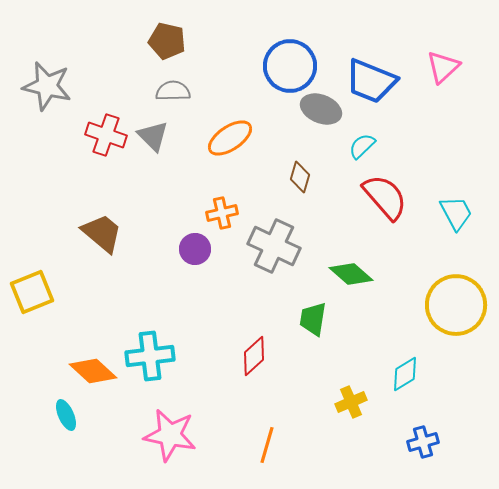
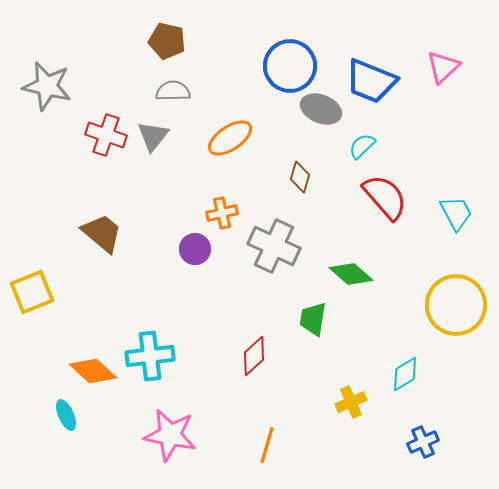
gray triangle: rotated 24 degrees clockwise
blue cross: rotated 8 degrees counterclockwise
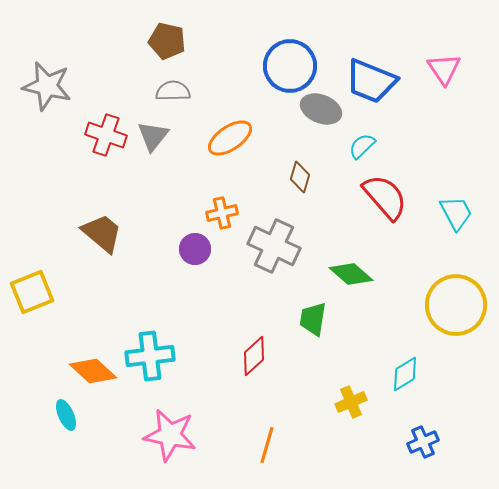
pink triangle: moved 1 px right, 2 px down; rotated 21 degrees counterclockwise
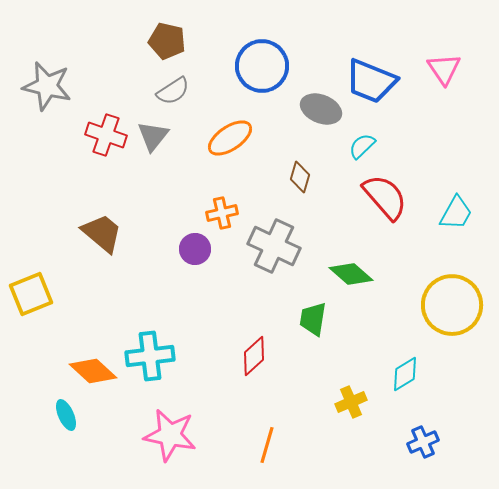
blue circle: moved 28 px left
gray semicircle: rotated 148 degrees clockwise
cyan trapezoid: rotated 57 degrees clockwise
yellow square: moved 1 px left, 2 px down
yellow circle: moved 4 px left
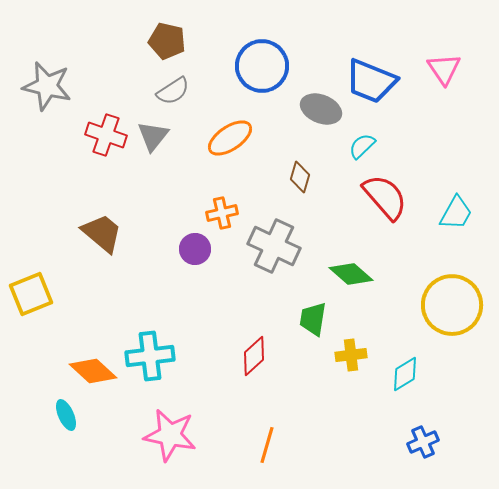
yellow cross: moved 47 px up; rotated 16 degrees clockwise
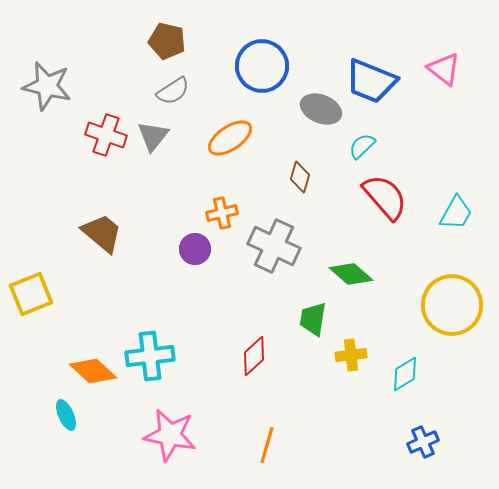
pink triangle: rotated 18 degrees counterclockwise
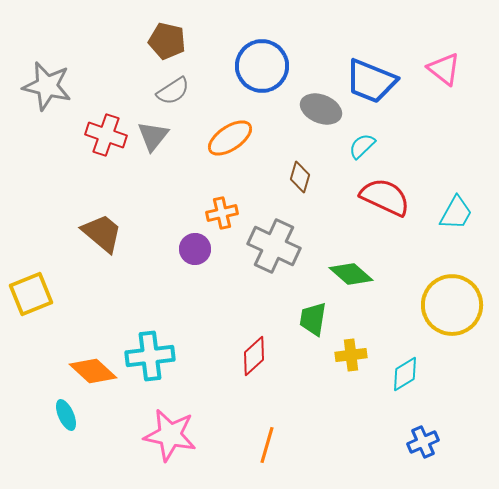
red semicircle: rotated 24 degrees counterclockwise
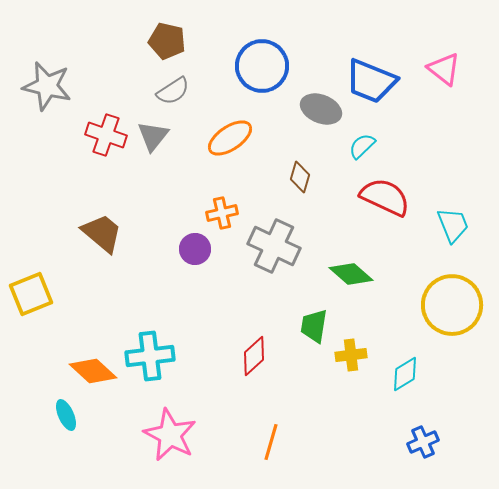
cyan trapezoid: moved 3 px left, 12 px down; rotated 51 degrees counterclockwise
green trapezoid: moved 1 px right, 7 px down
pink star: rotated 16 degrees clockwise
orange line: moved 4 px right, 3 px up
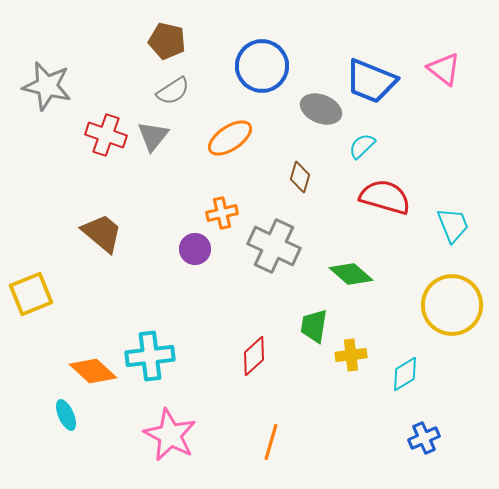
red semicircle: rotated 9 degrees counterclockwise
blue cross: moved 1 px right, 4 px up
